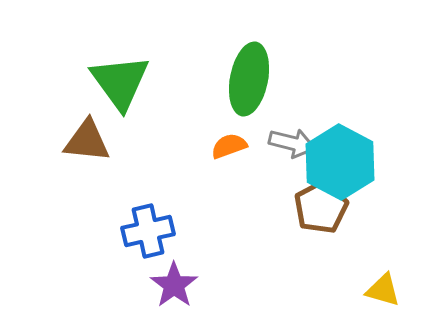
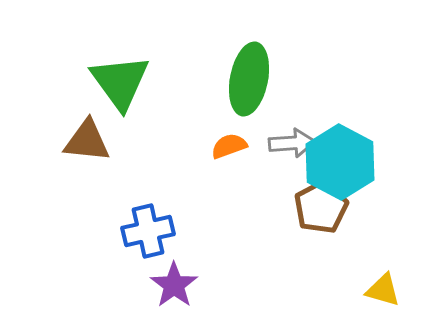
gray arrow: rotated 18 degrees counterclockwise
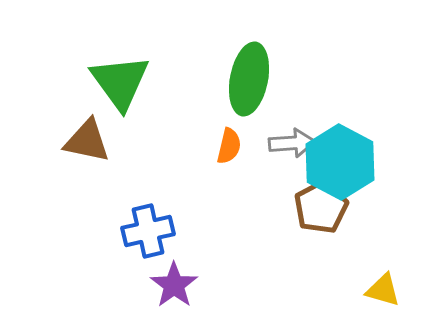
brown triangle: rotated 6 degrees clockwise
orange semicircle: rotated 123 degrees clockwise
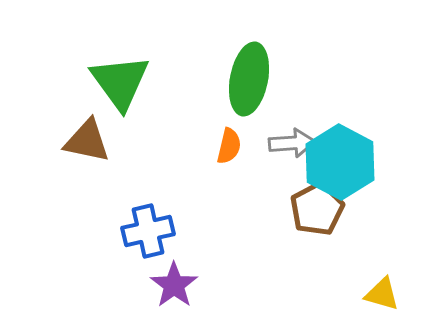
brown pentagon: moved 4 px left, 2 px down
yellow triangle: moved 1 px left, 4 px down
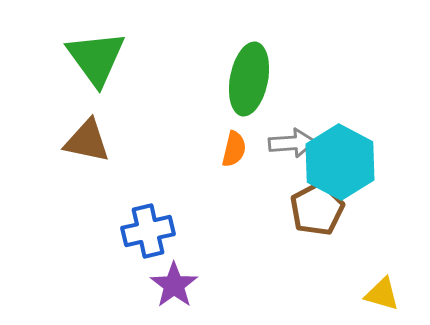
green triangle: moved 24 px left, 24 px up
orange semicircle: moved 5 px right, 3 px down
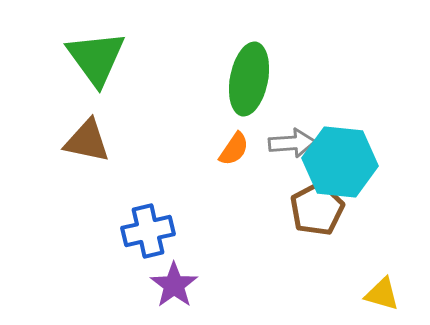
orange semicircle: rotated 21 degrees clockwise
cyan hexagon: rotated 22 degrees counterclockwise
